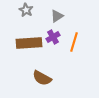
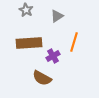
purple cross: moved 19 px down
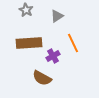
orange line: moved 1 px left, 1 px down; rotated 42 degrees counterclockwise
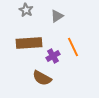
orange line: moved 4 px down
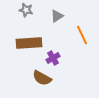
gray star: rotated 16 degrees counterclockwise
orange line: moved 9 px right, 12 px up
purple cross: moved 2 px down
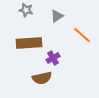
orange line: rotated 24 degrees counterclockwise
brown semicircle: rotated 42 degrees counterclockwise
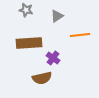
orange line: moved 2 px left; rotated 48 degrees counterclockwise
purple cross: rotated 24 degrees counterclockwise
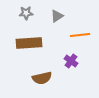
gray star: moved 3 px down; rotated 16 degrees counterclockwise
purple cross: moved 18 px right, 3 px down
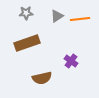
orange line: moved 16 px up
brown rectangle: moved 2 px left; rotated 15 degrees counterclockwise
